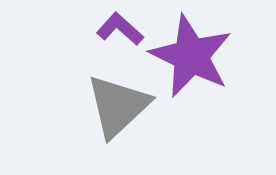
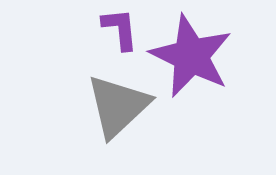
purple L-shape: rotated 42 degrees clockwise
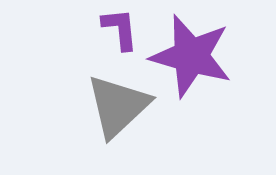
purple star: rotated 10 degrees counterclockwise
